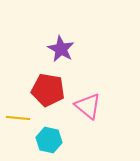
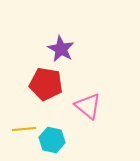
red pentagon: moved 2 px left, 6 px up
yellow line: moved 6 px right, 11 px down; rotated 10 degrees counterclockwise
cyan hexagon: moved 3 px right
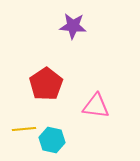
purple star: moved 12 px right, 23 px up; rotated 24 degrees counterclockwise
red pentagon: rotated 28 degrees clockwise
pink triangle: moved 8 px right; rotated 32 degrees counterclockwise
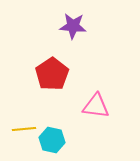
red pentagon: moved 6 px right, 10 px up
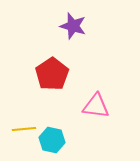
purple star: rotated 12 degrees clockwise
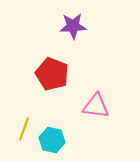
purple star: rotated 20 degrees counterclockwise
red pentagon: rotated 16 degrees counterclockwise
yellow line: rotated 65 degrees counterclockwise
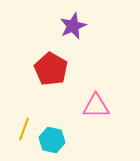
purple star: rotated 20 degrees counterclockwise
red pentagon: moved 1 px left, 5 px up; rotated 8 degrees clockwise
pink triangle: rotated 8 degrees counterclockwise
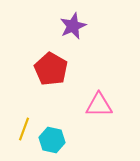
pink triangle: moved 3 px right, 1 px up
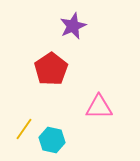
red pentagon: rotated 8 degrees clockwise
pink triangle: moved 2 px down
yellow line: rotated 15 degrees clockwise
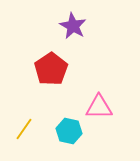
purple star: rotated 20 degrees counterclockwise
cyan hexagon: moved 17 px right, 9 px up
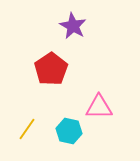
yellow line: moved 3 px right
